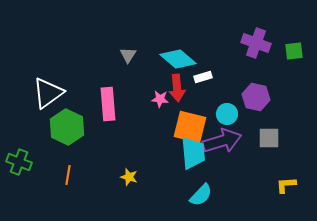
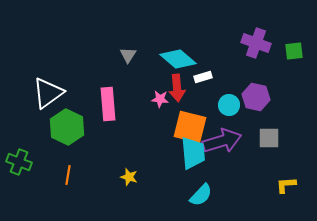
cyan circle: moved 2 px right, 9 px up
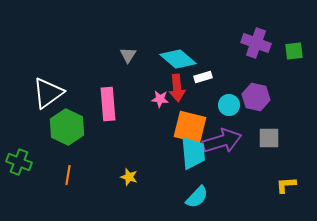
cyan semicircle: moved 4 px left, 2 px down
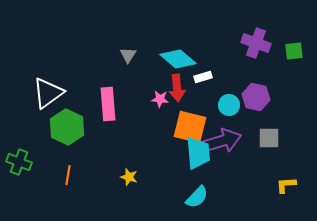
cyan trapezoid: moved 5 px right
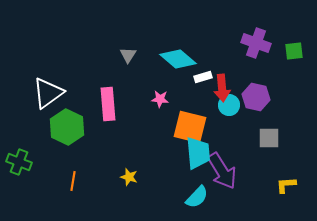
red arrow: moved 45 px right
purple arrow: moved 30 px down; rotated 75 degrees clockwise
orange line: moved 5 px right, 6 px down
